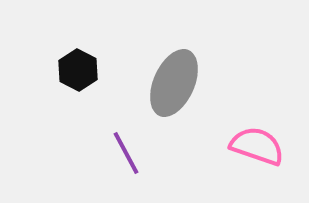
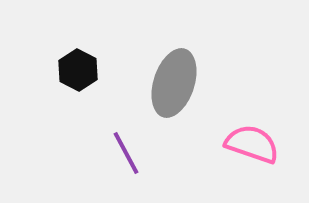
gray ellipse: rotated 6 degrees counterclockwise
pink semicircle: moved 5 px left, 2 px up
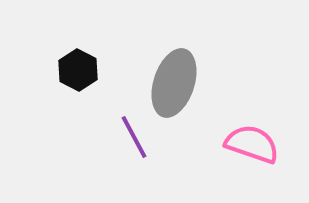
purple line: moved 8 px right, 16 px up
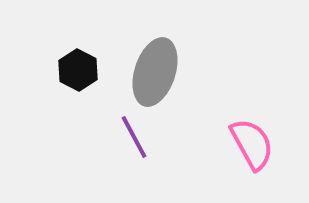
gray ellipse: moved 19 px left, 11 px up
pink semicircle: rotated 42 degrees clockwise
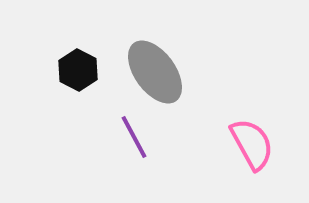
gray ellipse: rotated 54 degrees counterclockwise
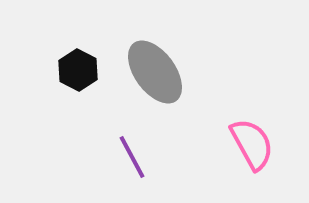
purple line: moved 2 px left, 20 px down
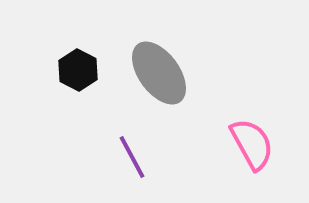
gray ellipse: moved 4 px right, 1 px down
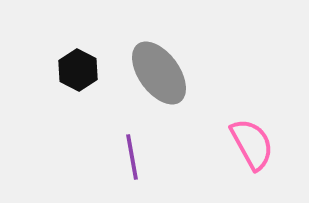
purple line: rotated 18 degrees clockwise
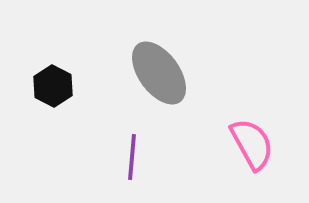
black hexagon: moved 25 px left, 16 px down
purple line: rotated 15 degrees clockwise
